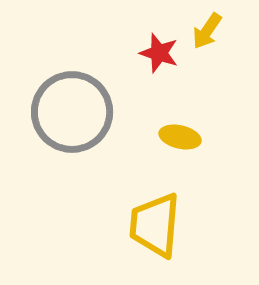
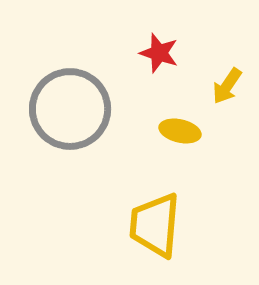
yellow arrow: moved 20 px right, 55 px down
gray circle: moved 2 px left, 3 px up
yellow ellipse: moved 6 px up
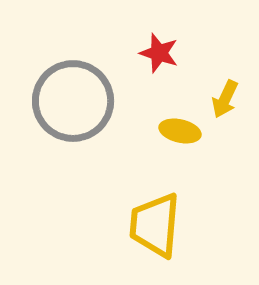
yellow arrow: moved 2 px left, 13 px down; rotated 9 degrees counterclockwise
gray circle: moved 3 px right, 8 px up
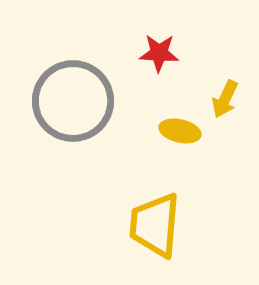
red star: rotated 15 degrees counterclockwise
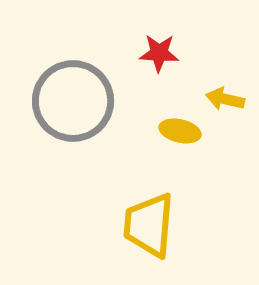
yellow arrow: rotated 78 degrees clockwise
yellow trapezoid: moved 6 px left
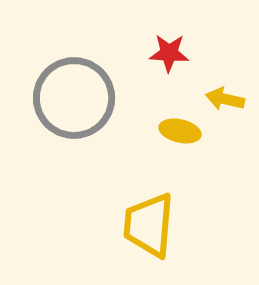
red star: moved 10 px right
gray circle: moved 1 px right, 3 px up
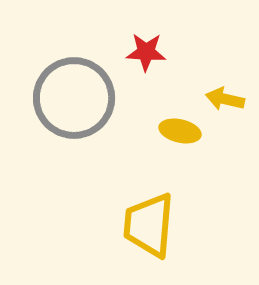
red star: moved 23 px left, 1 px up
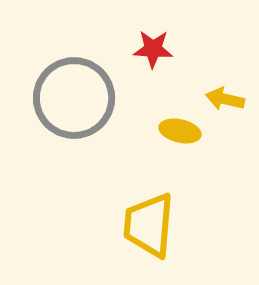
red star: moved 7 px right, 3 px up
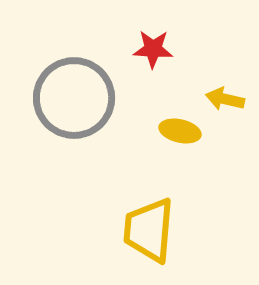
yellow trapezoid: moved 5 px down
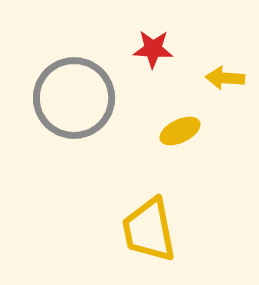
yellow arrow: moved 21 px up; rotated 9 degrees counterclockwise
yellow ellipse: rotated 39 degrees counterclockwise
yellow trapezoid: rotated 16 degrees counterclockwise
